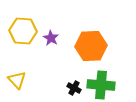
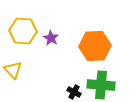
orange hexagon: moved 4 px right
yellow triangle: moved 4 px left, 10 px up
black cross: moved 4 px down
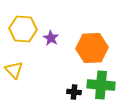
yellow hexagon: moved 2 px up
orange hexagon: moved 3 px left, 2 px down
yellow triangle: moved 1 px right
black cross: rotated 24 degrees counterclockwise
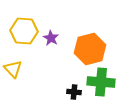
yellow hexagon: moved 1 px right, 2 px down
orange hexagon: moved 2 px left, 1 px down; rotated 12 degrees counterclockwise
yellow triangle: moved 1 px left, 1 px up
green cross: moved 3 px up
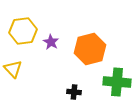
yellow hexagon: moved 1 px left; rotated 12 degrees counterclockwise
purple star: moved 4 px down
green cross: moved 16 px right
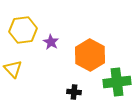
yellow hexagon: moved 1 px up
orange hexagon: moved 6 px down; rotated 16 degrees counterclockwise
green cross: rotated 12 degrees counterclockwise
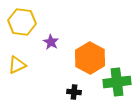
yellow hexagon: moved 1 px left, 8 px up; rotated 16 degrees clockwise
orange hexagon: moved 3 px down
yellow triangle: moved 4 px right, 4 px up; rotated 48 degrees clockwise
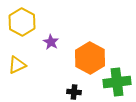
yellow hexagon: rotated 20 degrees clockwise
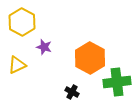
purple star: moved 7 px left, 5 px down; rotated 14 degrees counterclockwise
black cross: moved 2 px left; rotated 24 degrees clockwise
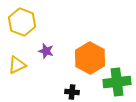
yellow hexagon: rotated 8 degrees counterclockwise
purple star: moved 2 px right, 4 px down
black cross: rotated 24 degrees counterclockwise
